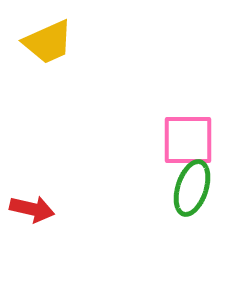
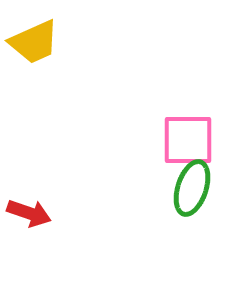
yellow trapezoid: moved 14 px left
red arrow: moved 3 px left, 4 px down; rotated 6 degrees clockwise
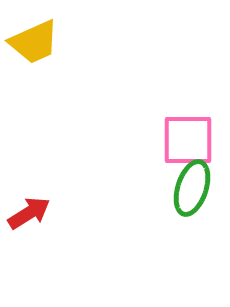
red arrow: rotated 51 degrees counterclockwise
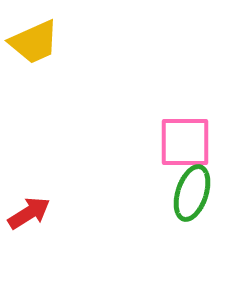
pink square: moved 3 px left, 2 px down
green ellipse: moved 5 px down
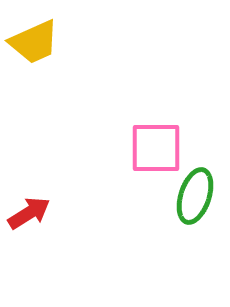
pink square: moved 29 px left, 6 px down
green ellipse: moved 3 px right, 3 px down
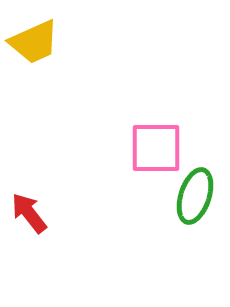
red arrow: rotated 96 degrees counterclockwise
